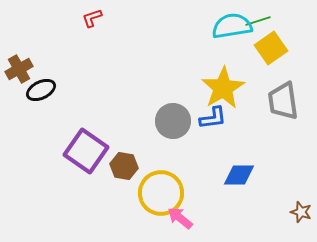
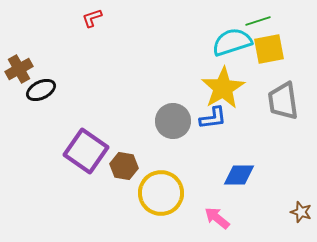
cyan semicircle: moved 16 px down; rotated 9 degrees counterclockwise
yellow square: moved 2 px left, 1 px down; rotated 24 degrees clockwise
pink arrow: moved 37 px right
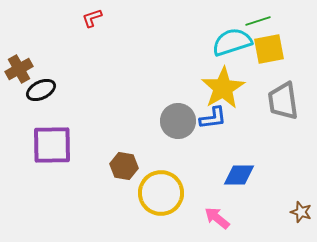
gray circle: moved 5 px right
purple square: moved 34 px left, 6 px up; rotated 36 degrees counterclockwise
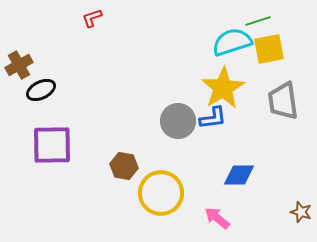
brown cross: moved 4 px up
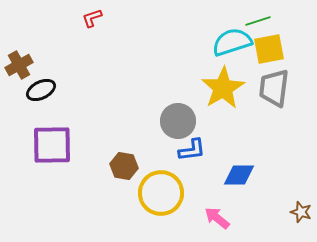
gray trapezoid: moved 9 px left, 13 px up; rotated 15 degrees clockwise
blue L-shape: moved 21 px left, 32 px down
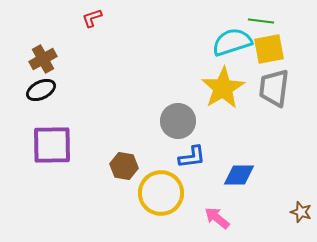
green line: moved 3 px right; rotated 25 degrees clockwise
brown cross: moved 24 px right, 6 px up
blue L-shape: moved 7 px down
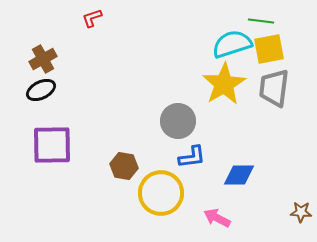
cyan semicircle: moved 2 px down
yellow star: moved 1 px right, 4 px up
brown star: rotated 15 degrees counterclockwise
pink arrow: rotated 12 degrees counterclockwise
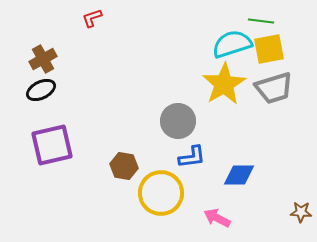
gray trapezoid: rotated 114 degrees counterclockwise
purple square: rotated 12 degrees counterclockwise
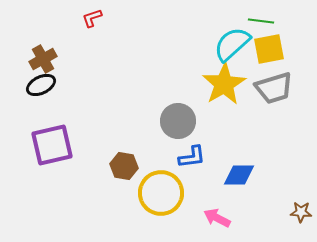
cyan semicircle: rotated 24 degrees counterclockwise
black ellipse: moved 5 px up
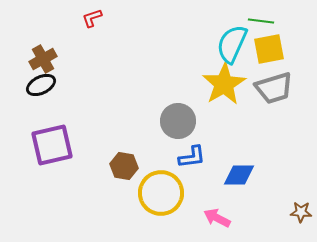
cyan semicircle: rotated 24 degrees counterclockwise
